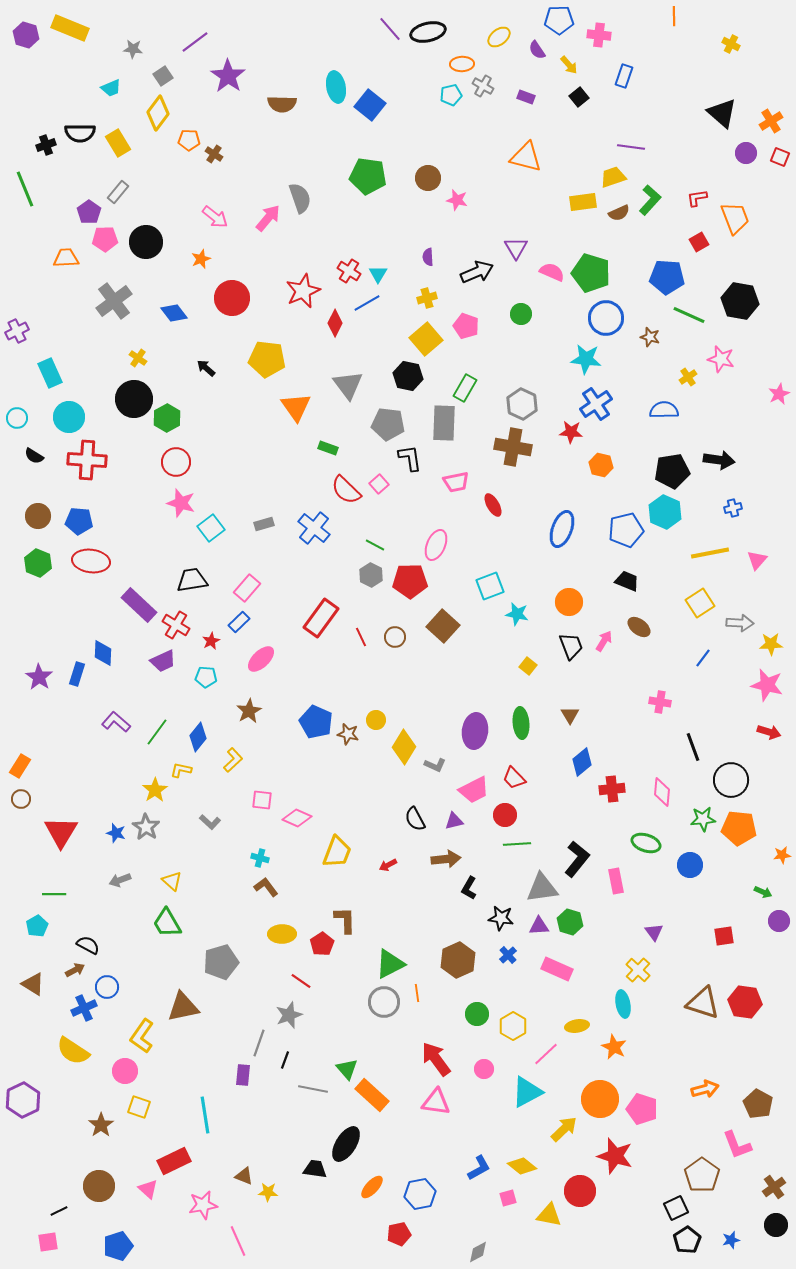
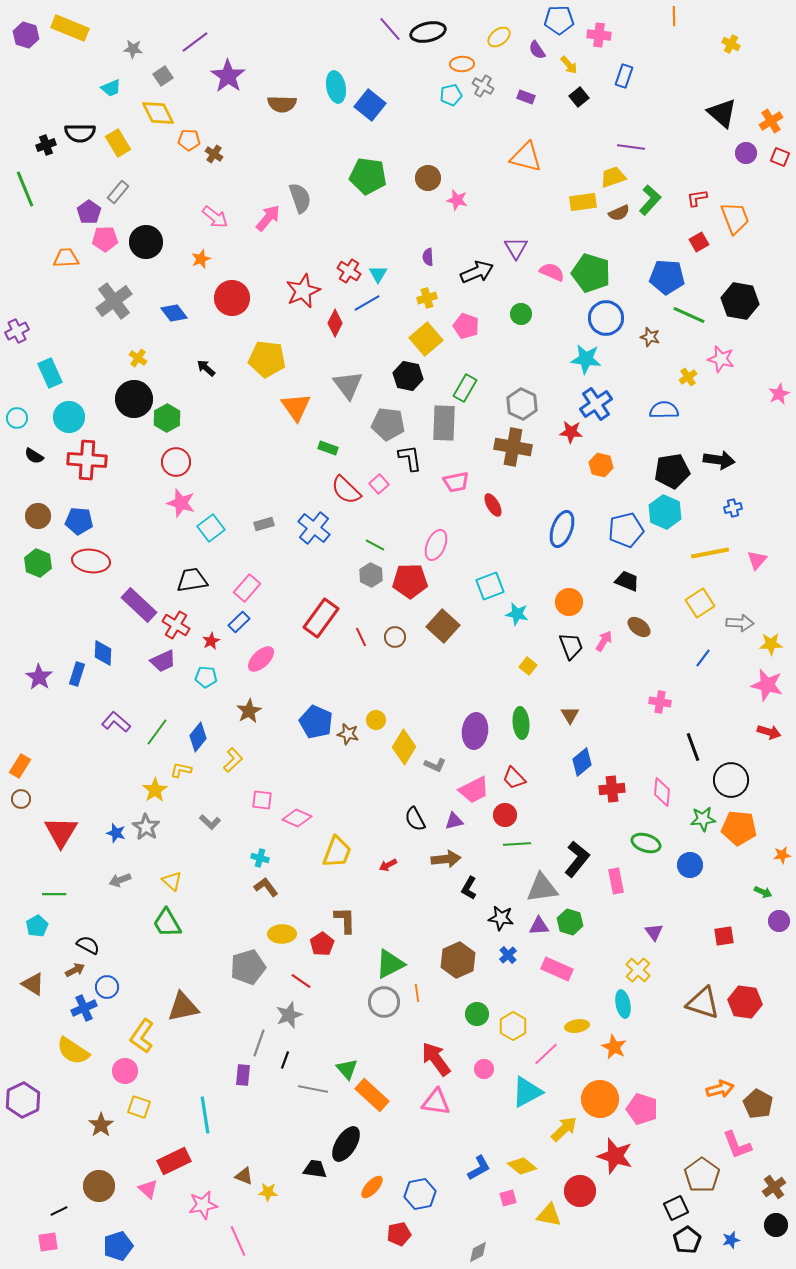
yellow diamond at (158, 113): rotated 64 degrees counterclockwise
gray pentagon at (221, 962): moved 27 px right, 5 px down
orange arrow at (705, 1089): moved 15 px right
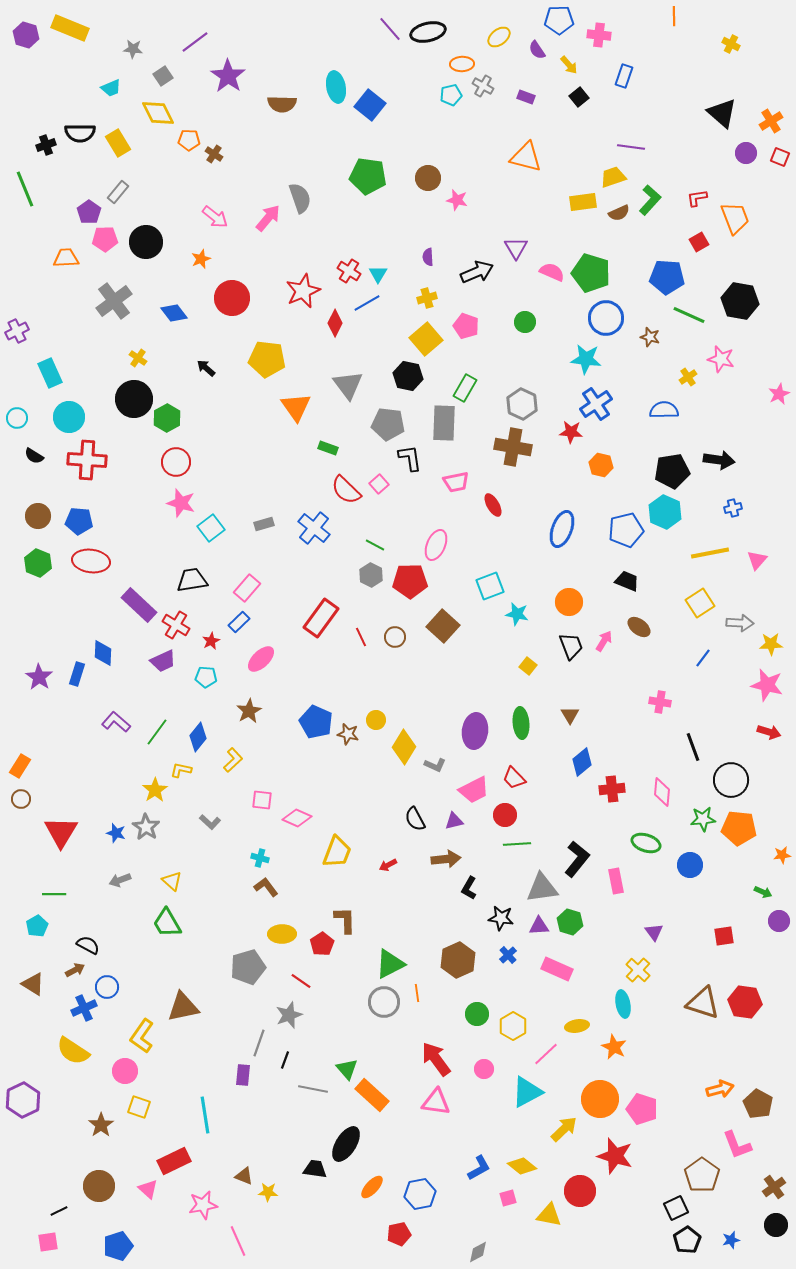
green circle at (521, 314): moved 4 px right, 8 px down
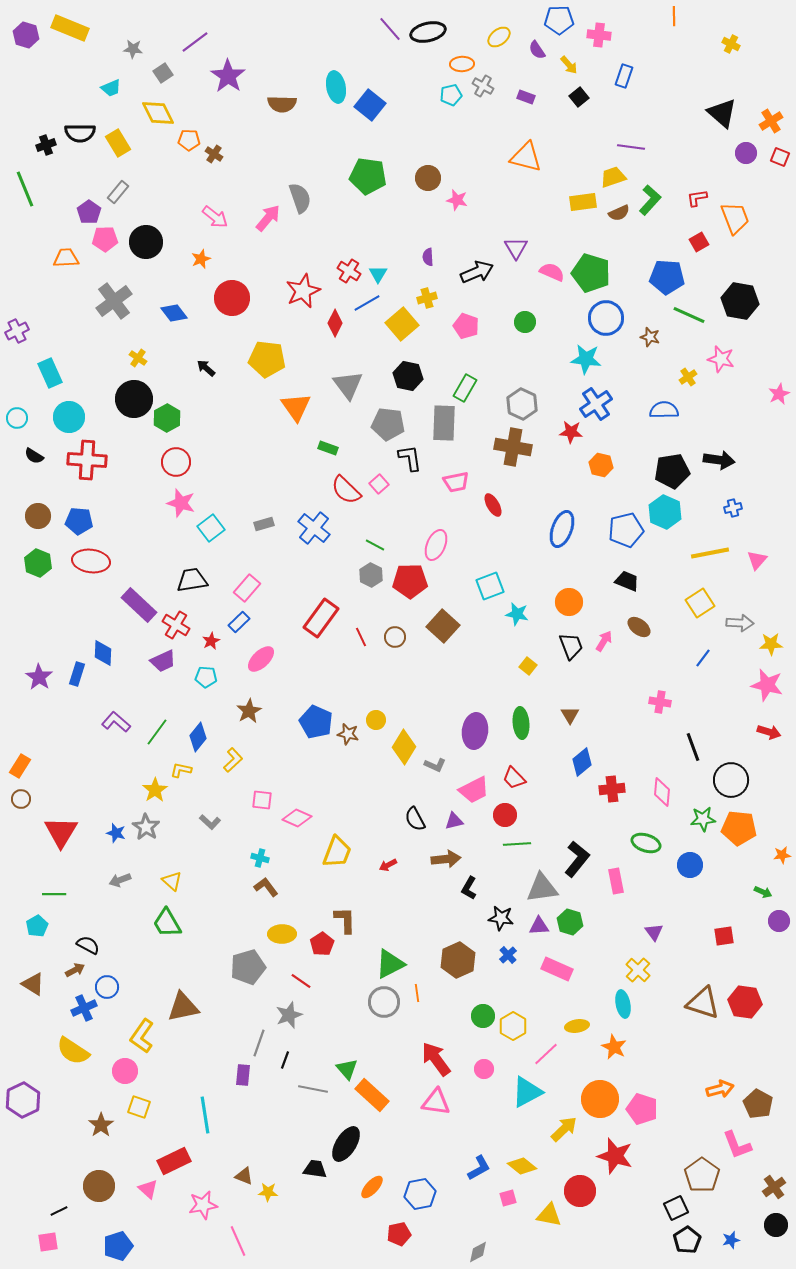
gray square at (163, 76): moved 3 px up
yellow square at (426, 339): moved 24 px left, 15 px up
green circle at (477, 1014): moved 6 px right, 2 px down
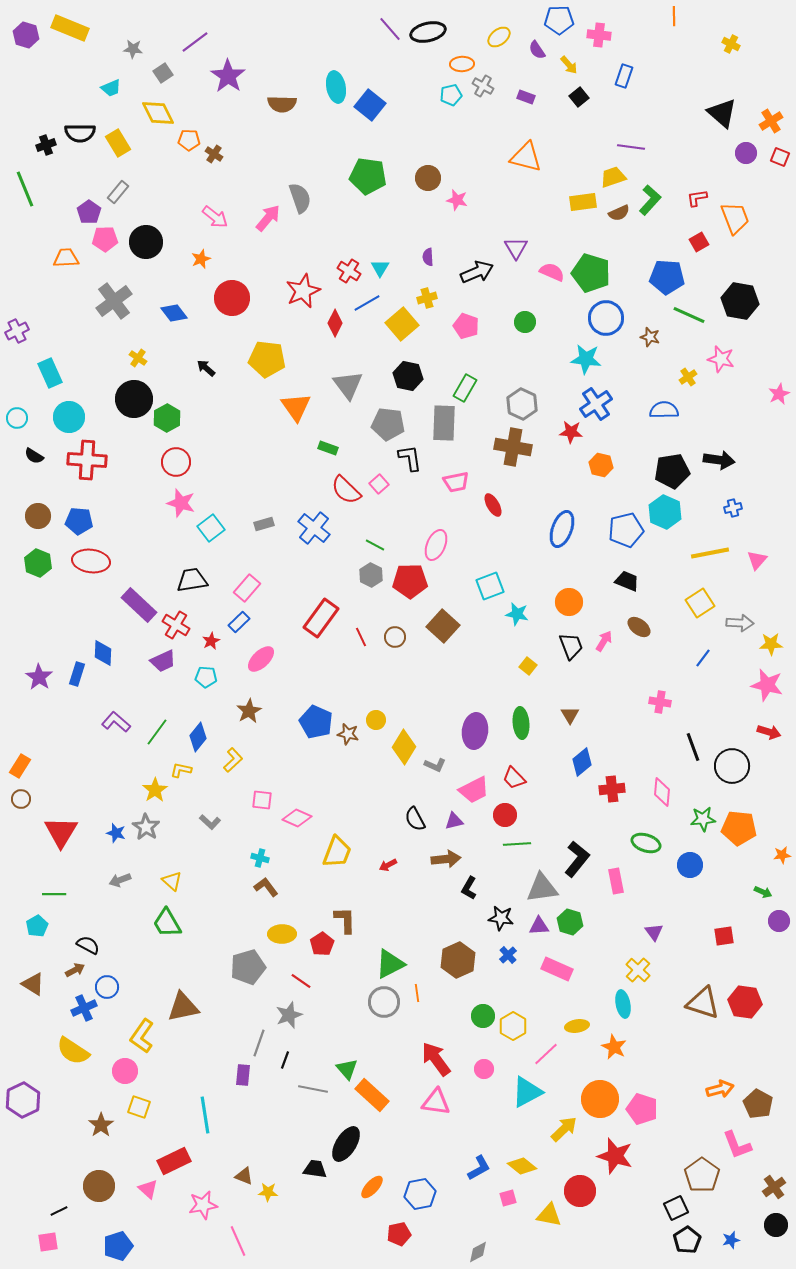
cyan triangle at (378, 274): moved 2 px right, 6 px up
black circle at (731, 780): moved 1 px right, 14 px up
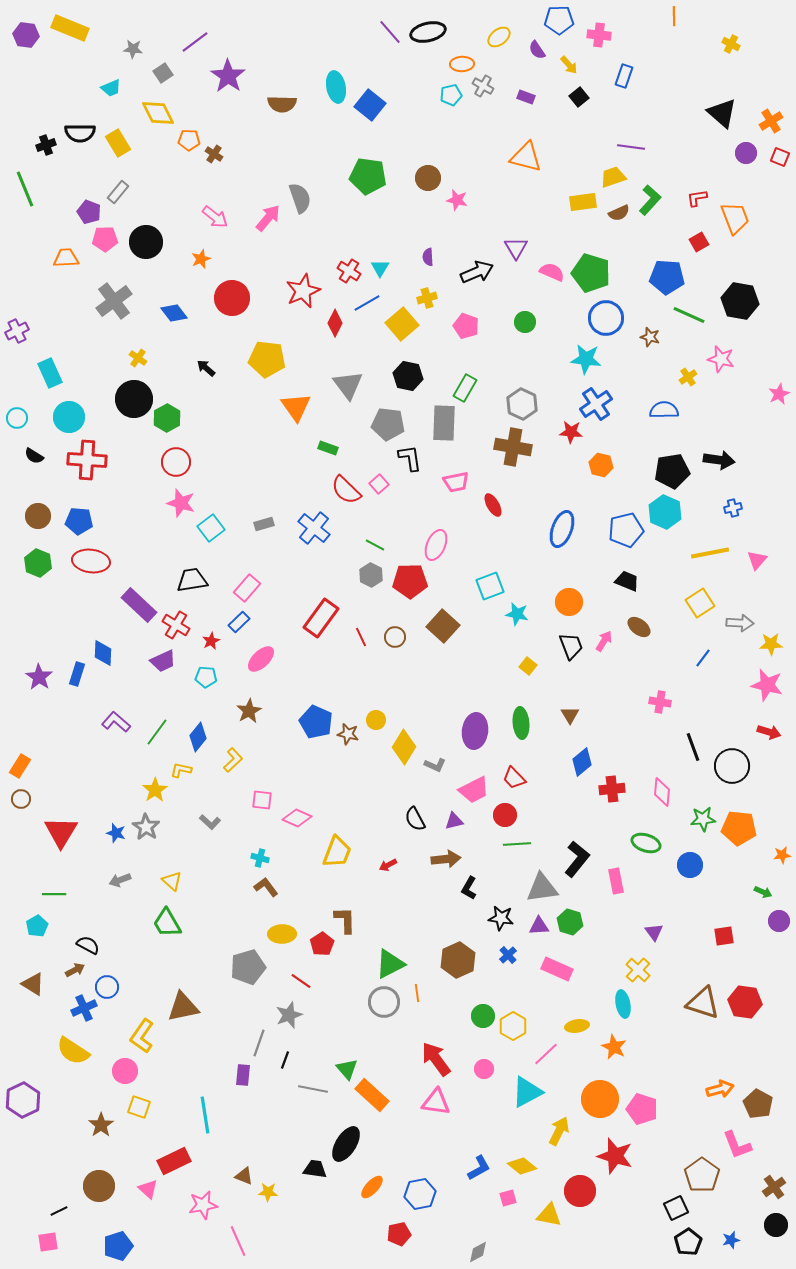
purple line at (390, 29): moved 3 px down
purple hexagon at (26, 35): rotated 10 degrees counterclockwise
purple pentagon at (89, 212): rotated 15 degrees counterclockwise
yellow arrow at (564, 1129): moved 5 px left, 2 px down; rotated 20 degrees counterclockwise
black pentagon at (687, 1240): moved 1 px right, 2 px down
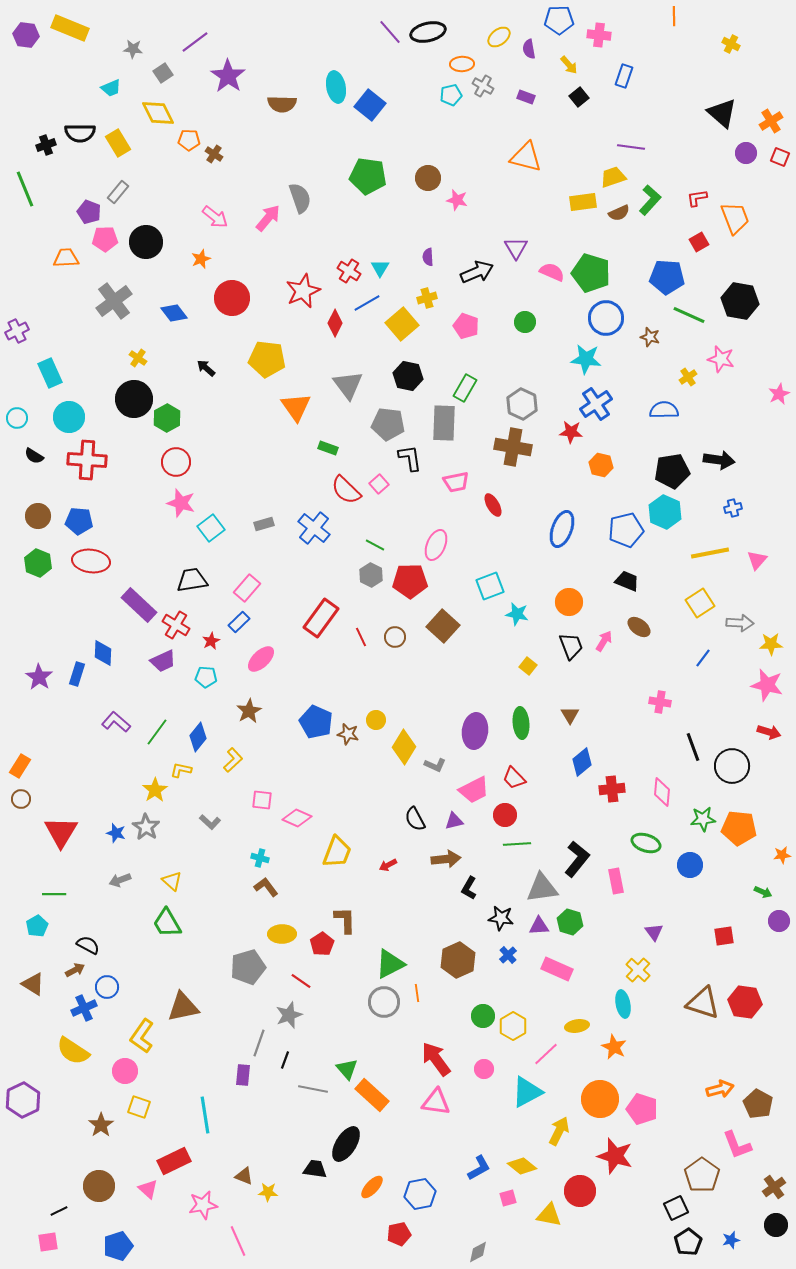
purple semicircle at (537, 50): moved 8 px left, 1 px up; rotated 24 degrees clockwise
